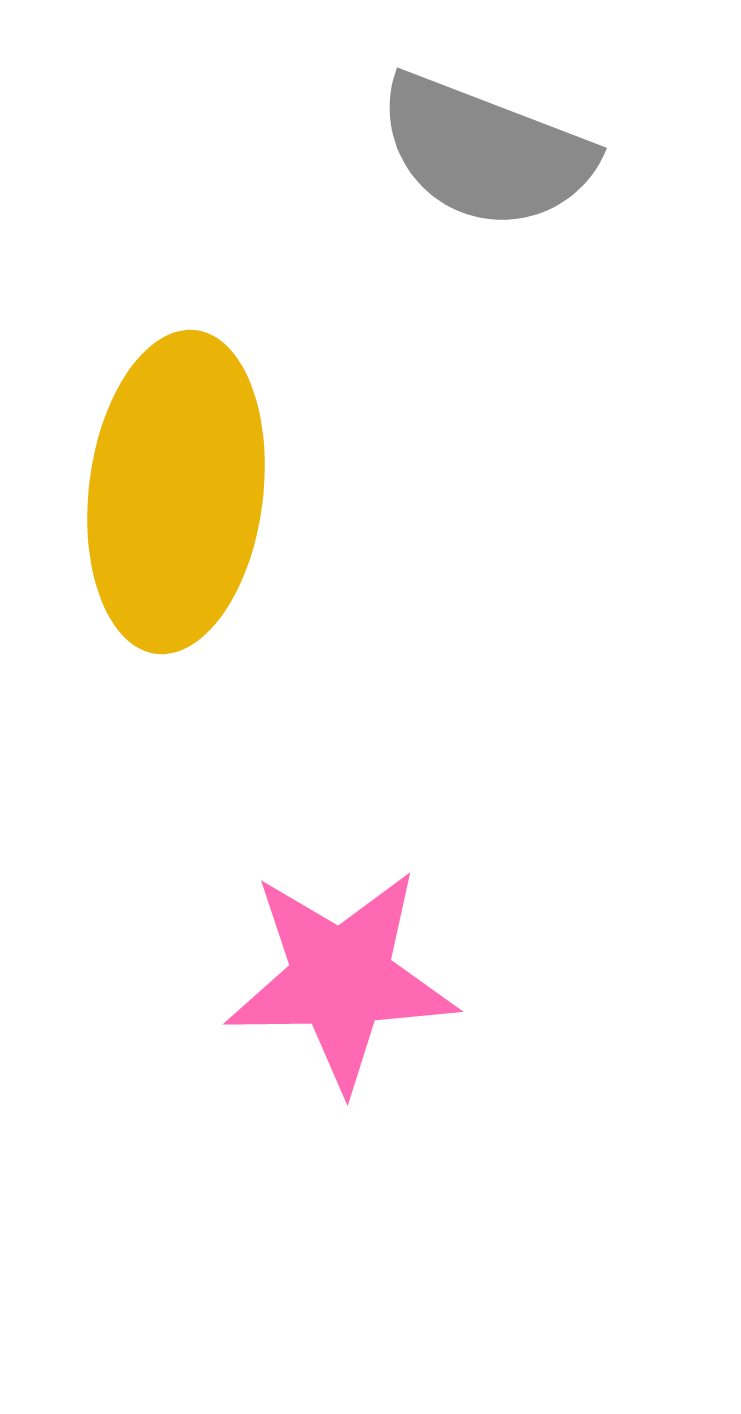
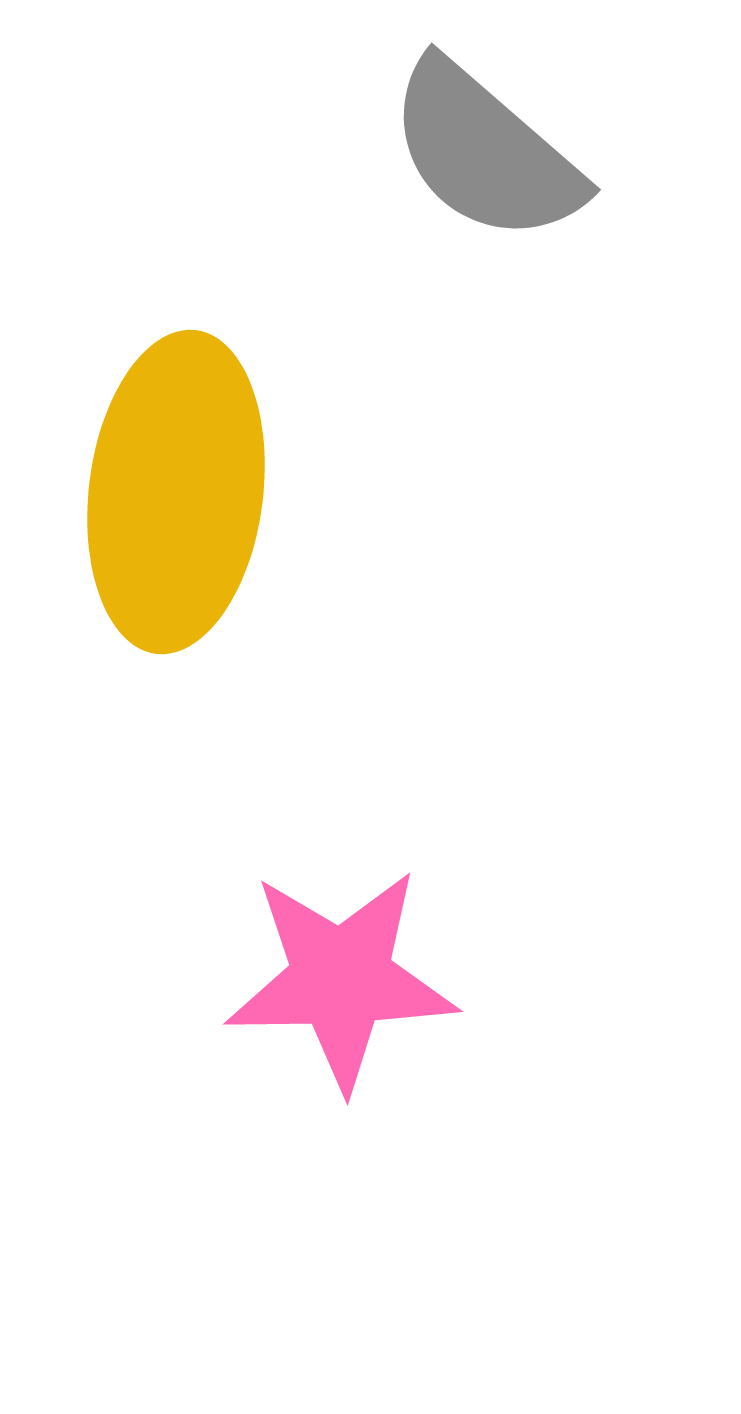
gray semicircle: rotated 20 degrees clockwise
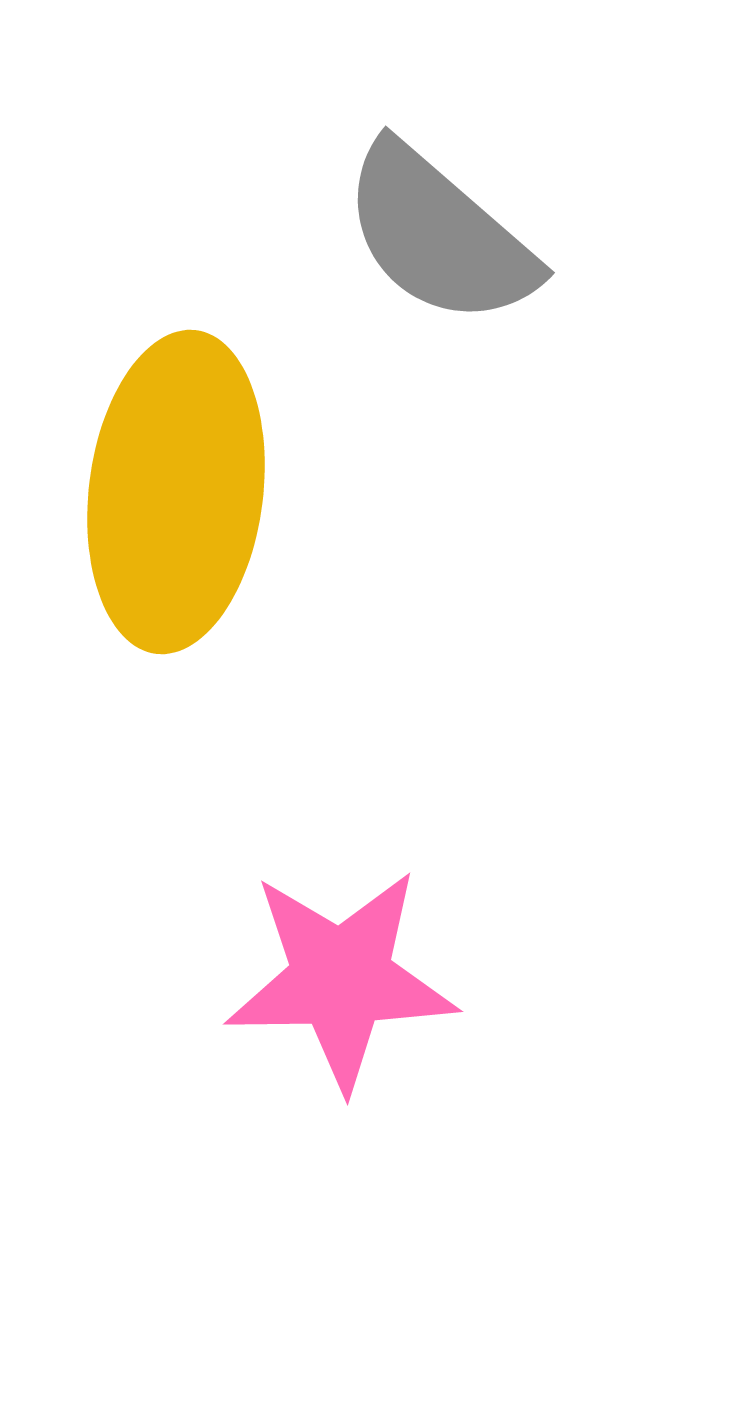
gray semicircle: moved 46 px left, 83 px down
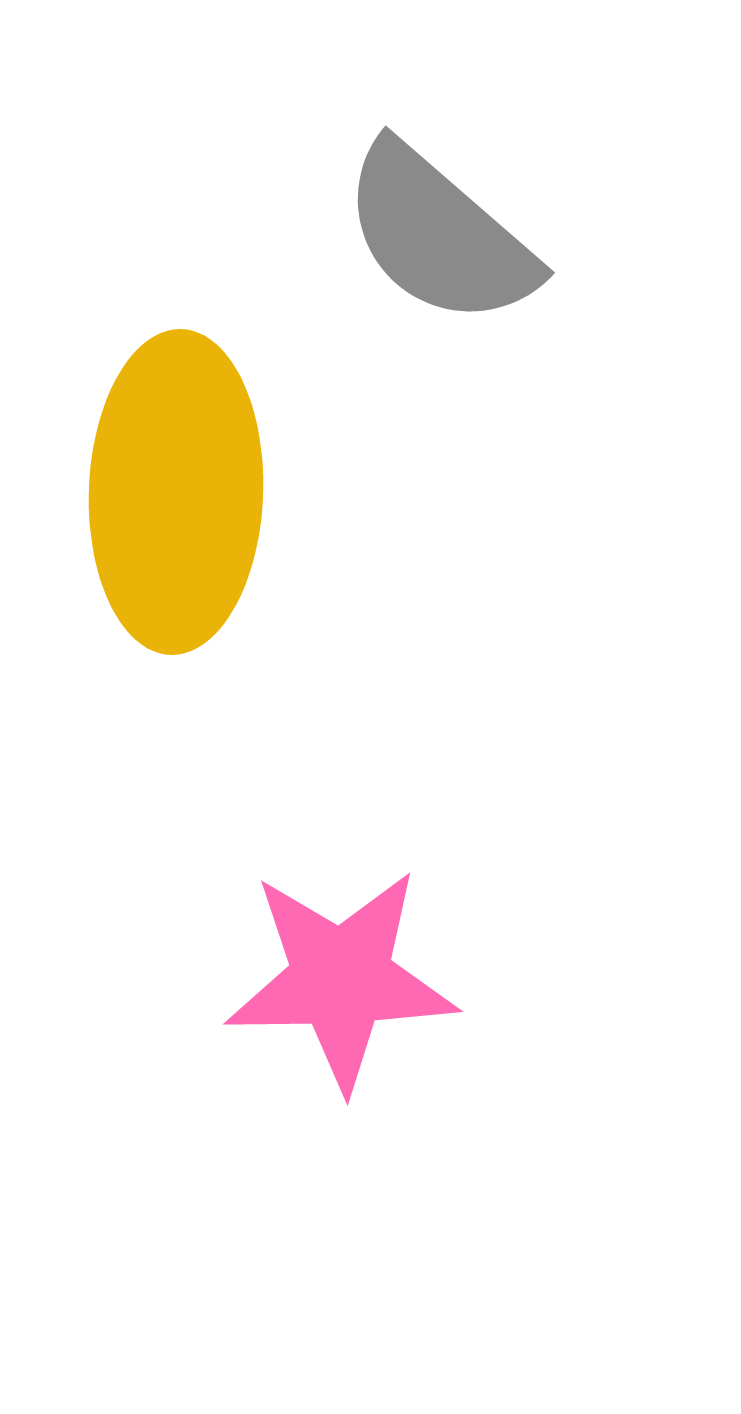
yellow ellipse: rotated 5 degrees counterclockwise
